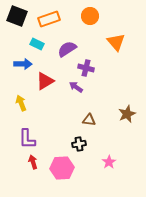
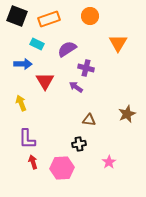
orange triangle: moved 2 px right, 1 px down; rotated 12 degrees clockwise
red triangle: rotated 30 degrees counterclockwise
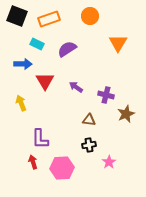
purple cross: moved 20 px right, 27 px down
brown star: moved 1 px left
purple L-shape: moved 13 px right
black cross: moved 10 px right, 1 px down
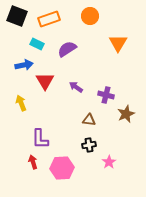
blue arrow: moved 1 px right, 1 px down; rotated 12 degrees counterclockwise
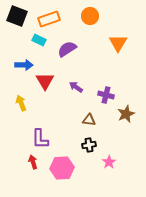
cyan rectangle: moved 2 px right, 4 px up
blue arrow: rotated 12 degrees clockwise
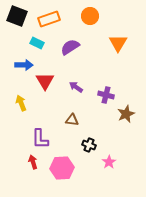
cyan rectangle: moved 2 px left, 3 px down
purple semicircle: moved 3 px right, 2 px up
brown triangle: moved 17 px left
black cross: rotated 32 degrees clockwise
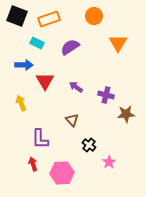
orange circle: moved 4 px right
brown star: rotated 18 degrees clockwise
brown triangle: rotated 40 degrees clockwise
black cross: rotated 16 degrees clockwise
red arrow: moved 2 px down
pink hexagon: moved 5 px down
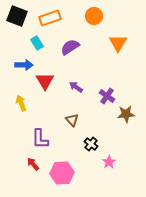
orange rectangle: moved 1 px right, 1 px up
cyan rectangle: rotated 32 degrees clockwise
purple cross: moved 1 px right, 1 px down; rotated 21 degrees clockwise
black cross: moved 2 px right, 1 px up
red arrow: rotated 24 degrees counterclockwise
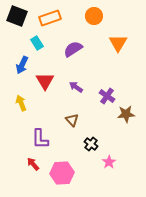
purple semicircle: moved 3 px right, 2 px down
blue arrow: moved 2 px left; rotated 114 degrees clockwise
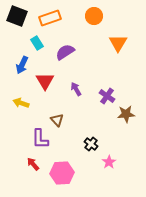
purple semicircle: moved 8 px left, 3 px down
purple arrow: moved 2 px down; rotated 24 degrees clockwise
yellow arrow: rotated 49 degrees counterclockwise
brown triangle: moved 15 px left
